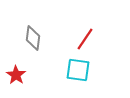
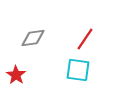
gray diamond: rotated 75 degrees clockwise
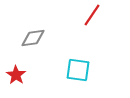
red line: moved 7 px right, 24 px up
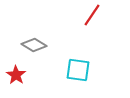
gray diamond: moved 1 px right, 7 px down; rotated 40 degrees clockwise
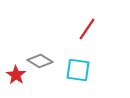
red line: moved 5 px left, 14 px down
gray diamond: moved 6 px right, 16 px down
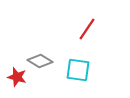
red star: moved 1 px right, 2 px down; rotated 18 degrees counterclockwise
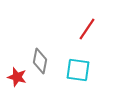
gray diamond: rotated 70 degrees clockwise
